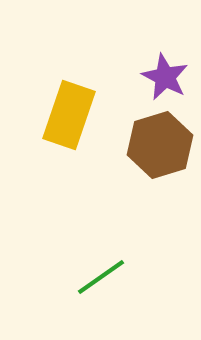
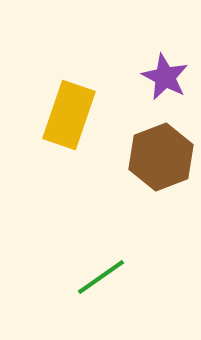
brown hexagon: moved 1 px right, 12 px down; rotated 4 degrees counterclockwise
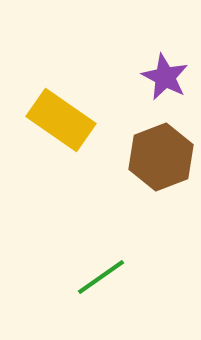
yellow rectangle: moved 8 px left, 5 px down; rotated 74 degrees counterclockwise
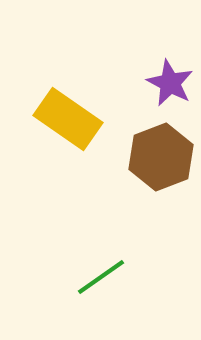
purple star: moved 5 px right, 6 px down
yellow rectangle: moved 7 px right, 1 px up
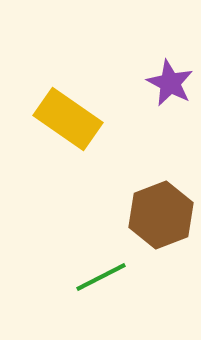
brown hexagon: moved 58 px down
green line: rotated 8 degrees clockwise
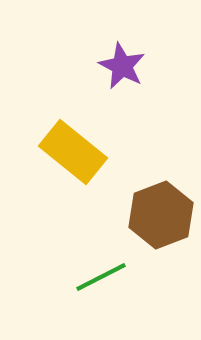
purple star: moved 48 px left, 17 px up
yellow rectangle: moved 5 px right, 33 px down; rotated 4 degrees clockwise
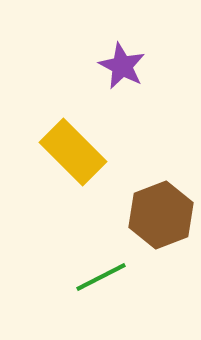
yellow rectangle: rotated 6 degrees clockwise
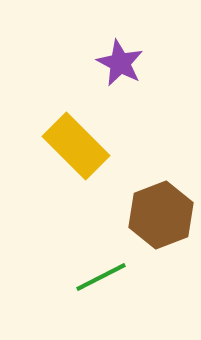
purple star: moved 2 px left, 3 px up
yellow rectangle: moved 3 px right, 6 px up
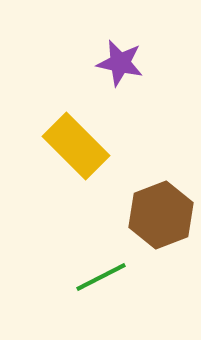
purple star: rotated 15 degrees counterclockwise
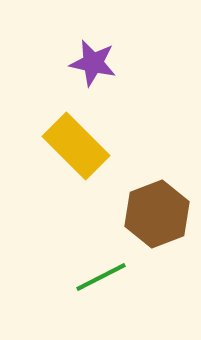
purple star: moved 27 px left
brown hexagon: moved 4 px left, 1 px up
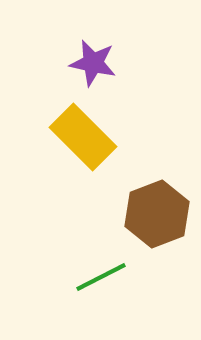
yellow rectangle: moved 7 px right, 9 px up
